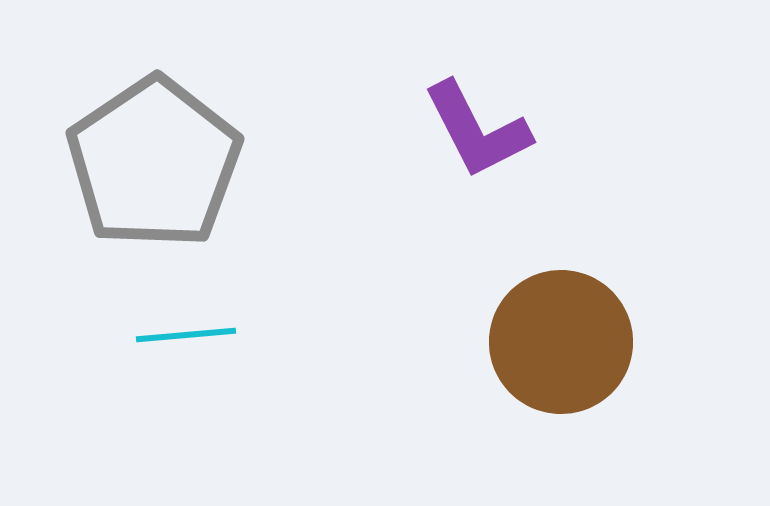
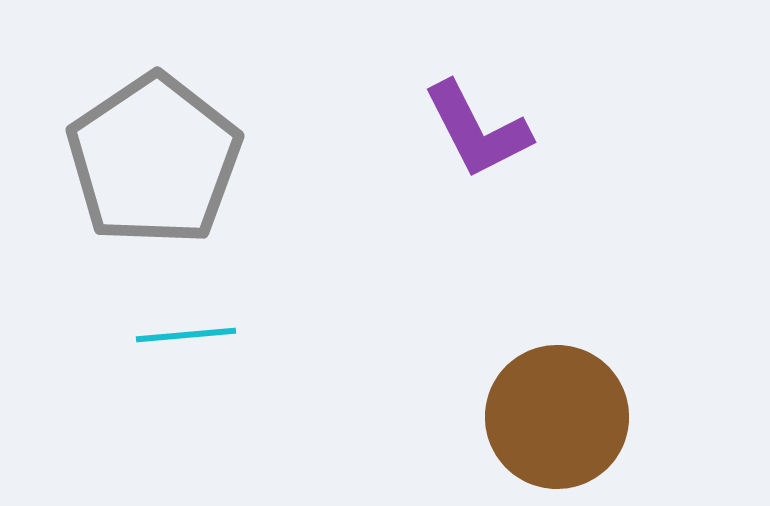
gray pentagon: moved 3 px up
brown circle: moved 4 px left, 75 px down
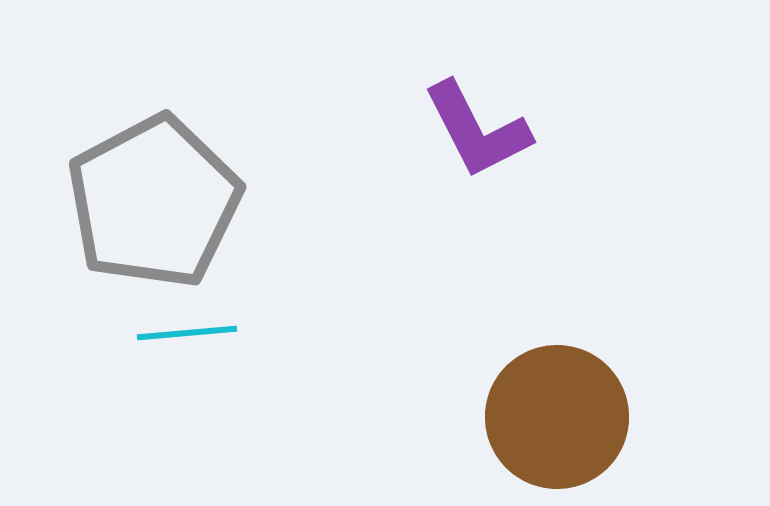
gray pentagon: moved 42 px down; rotated 6 degrees clockwise
cyan line: moved 1 px right, 2 px up
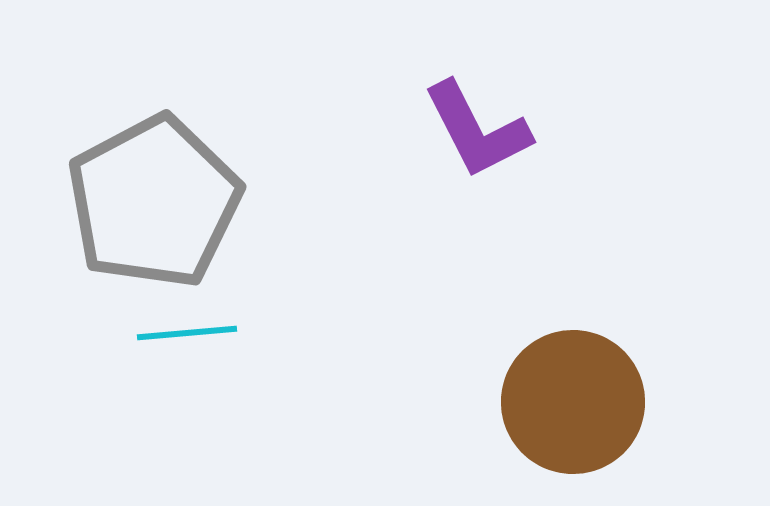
brown circle: moved 16 px right, 15 px up
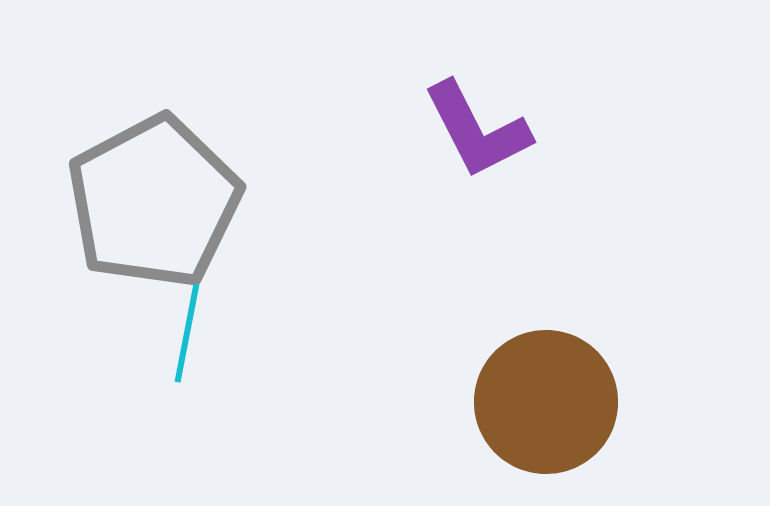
cyan line: rotated 74 degrees counterclockwise
brown circle: moved 27 px left
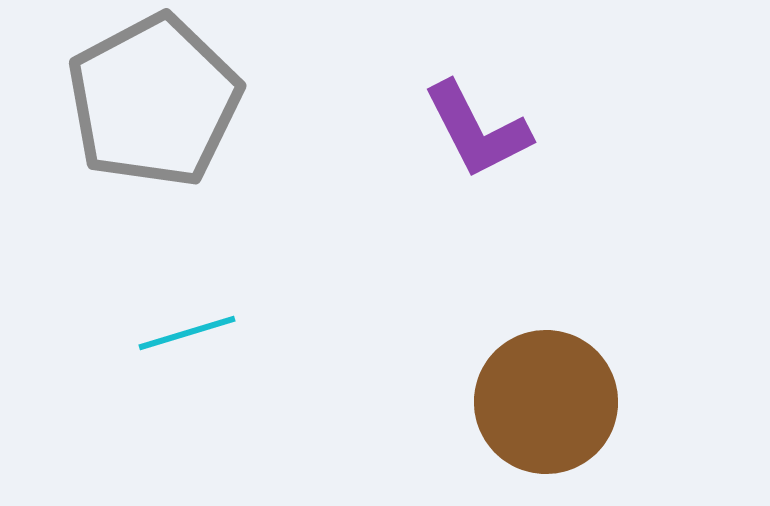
gray pentagon: moved 101 px up
cyan line: rotated 62 degrees clockwise
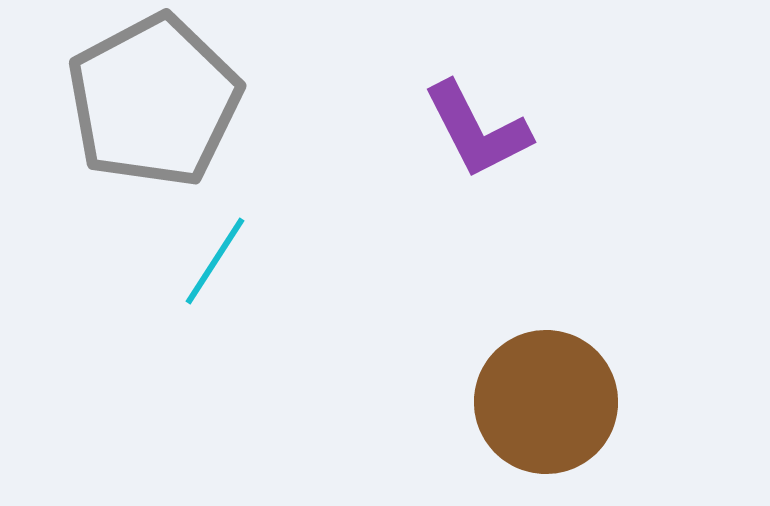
cyan line: moved 28 px right, 72 px up; rotated 40 degrees counterclockwise
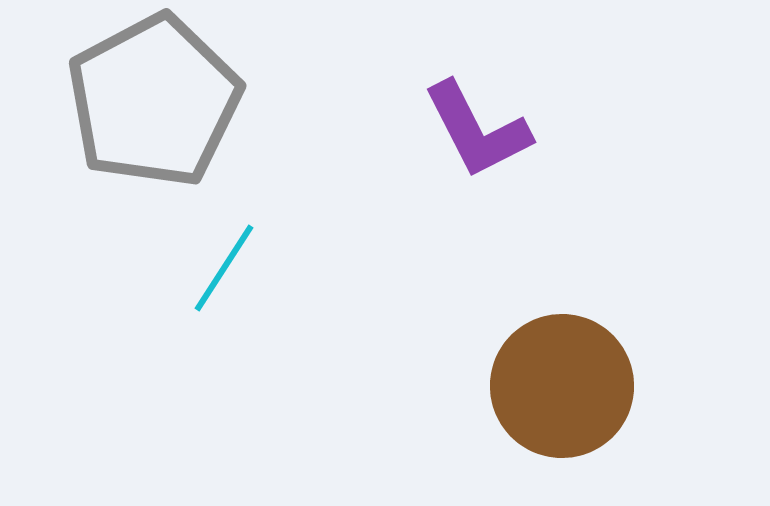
cyan line: moved 9 px right, 7 px down
brown circle: moved 16 px right, 16 px up
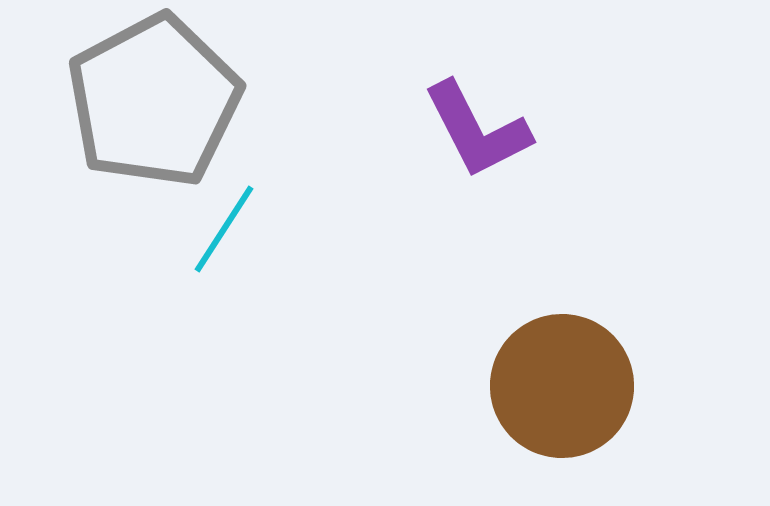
cyan line: moved 39 px up
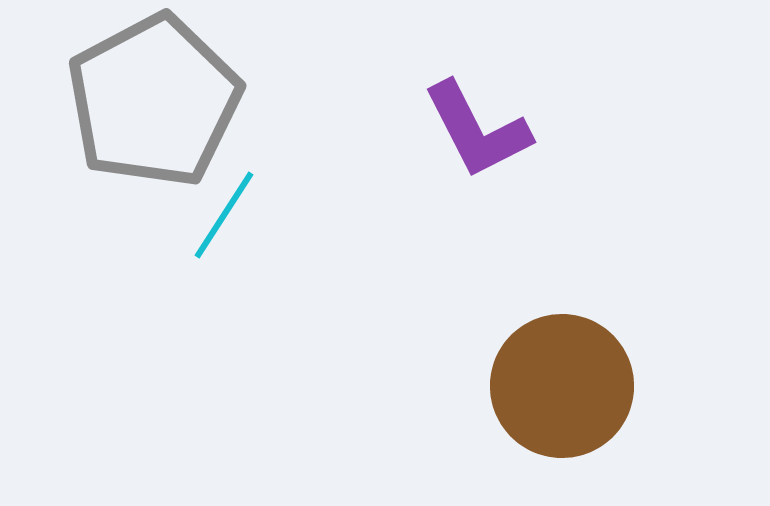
cyan line: moved 14 px up
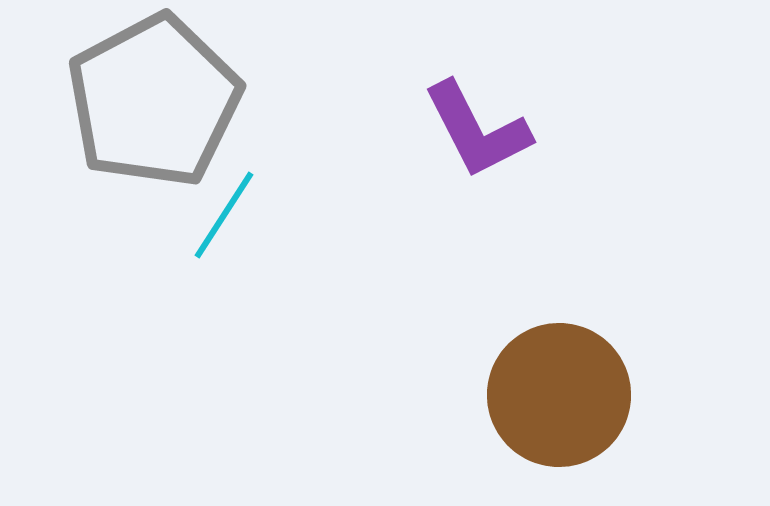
brown circle: moved 3 px left, 9 px down
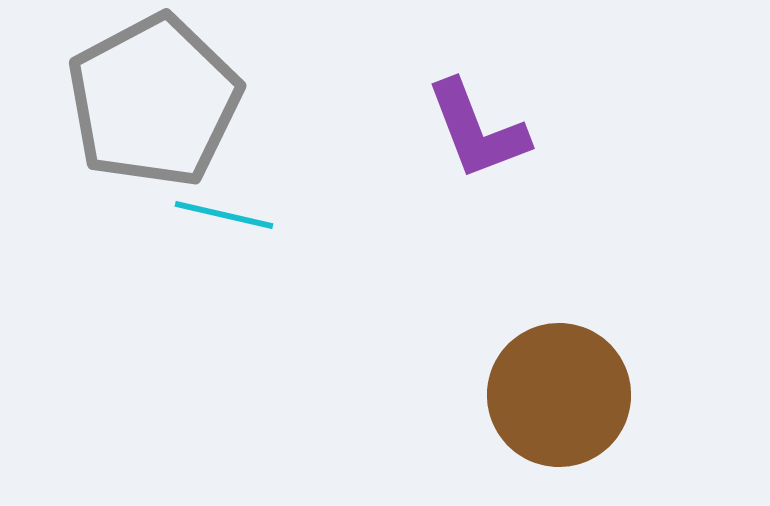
purple L-shape: rotated 6 degrees clockwise
cyan line: rotated 70 degrees clockwise
